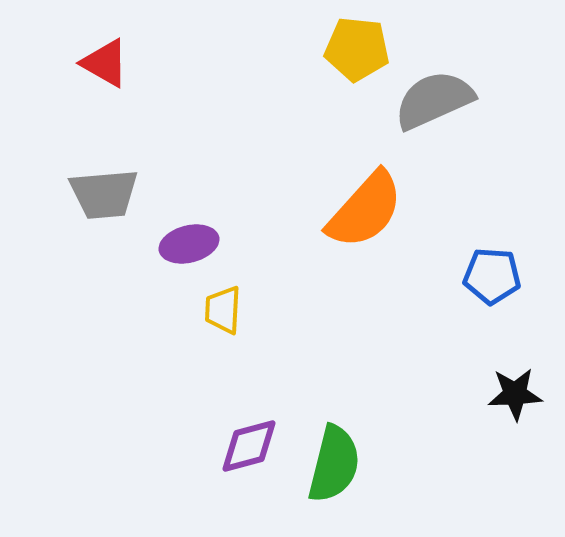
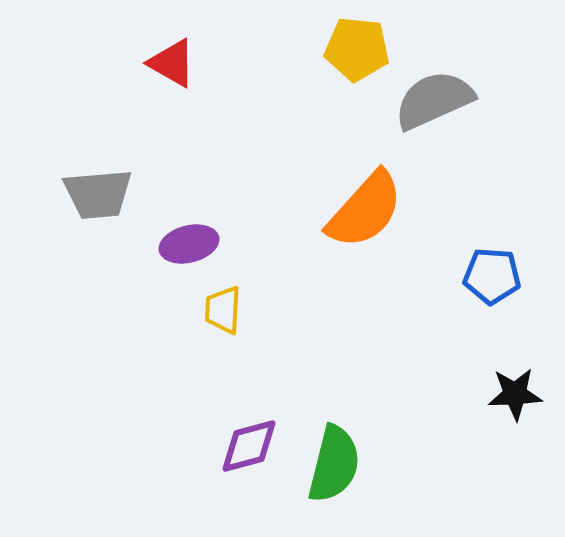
red triangle: moved 67 px right
gray trapezoid: moved 6 px left
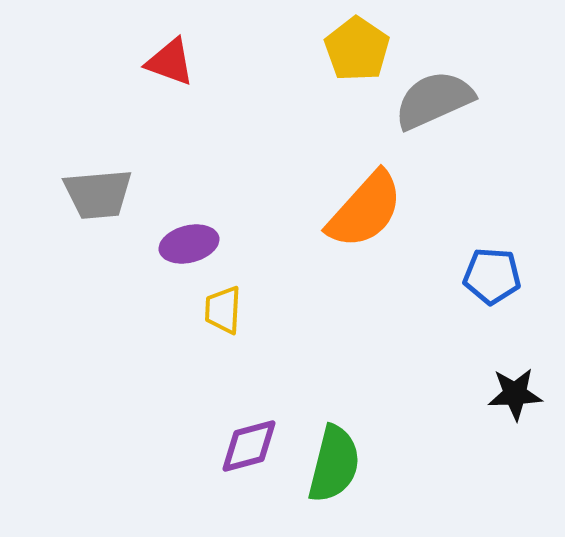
yellow pentagon: rotated 28 degrees clockwise
red triangle: moved 2 px left, 1 px up; rotated 10 degrees counterclockwise
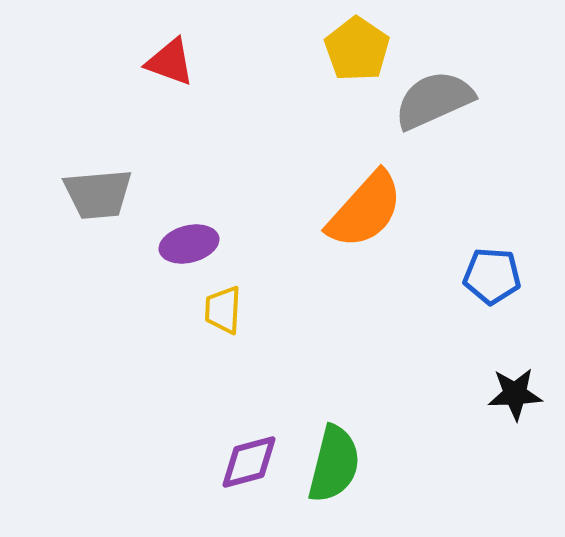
purple diamond: moved 16 px down
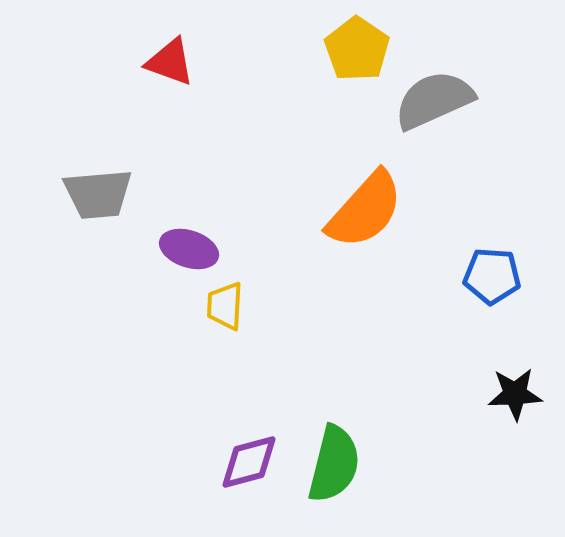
purple ellipse: moved 5 px down; rotated 32 degrees clockwise
yellow trapezoid: moved 2 px right, 4 px up
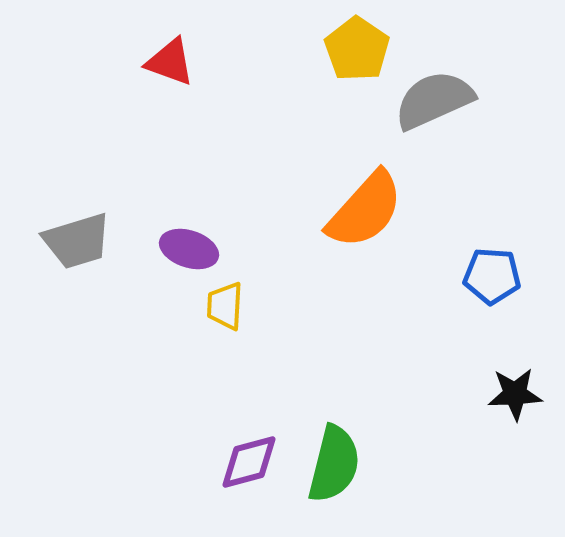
gray trapezoid: moved 21 px left, 47 px down; rotated 12 degrees counterclockwise
